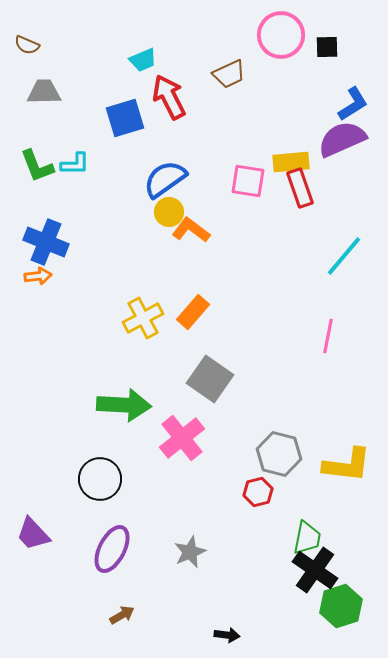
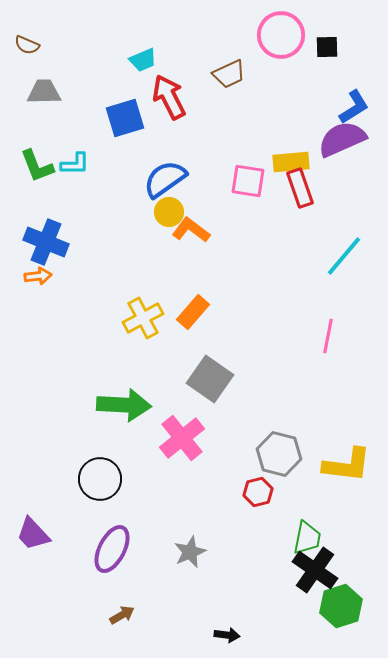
blue L-shape: moved 1 px right, 3 px down
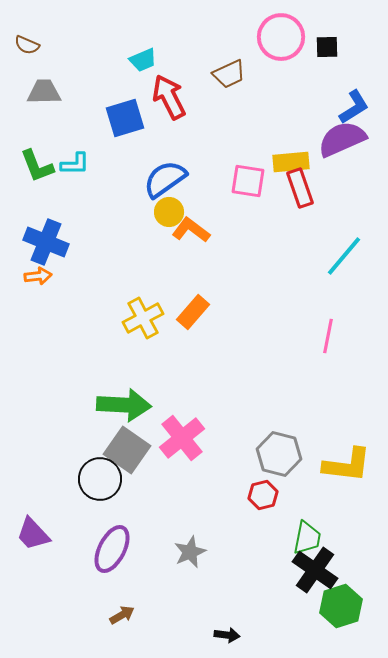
pink circle: moved 2 px down
gray square: moved 83 px left, 71 px down
red hexagon: moved 5 px right, 3 px down
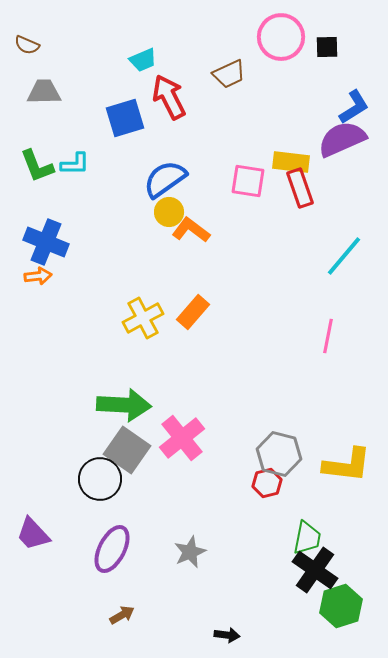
yellow rectangle: rotated 12 degrees clockwise
red hexagon: moved 4 px right, 12 px up
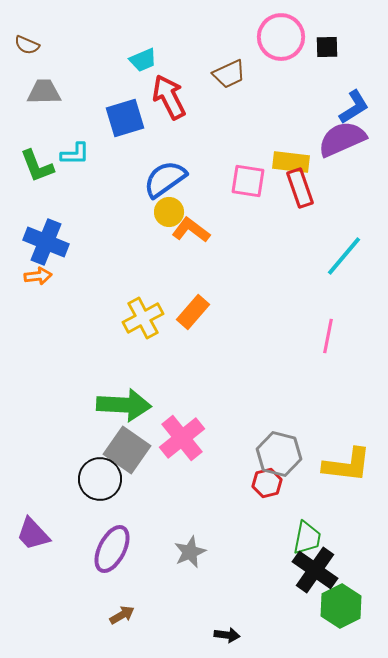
cyan L-shape: moved 10 px up
green hexagon: rotated 9 degrees counterclockwise
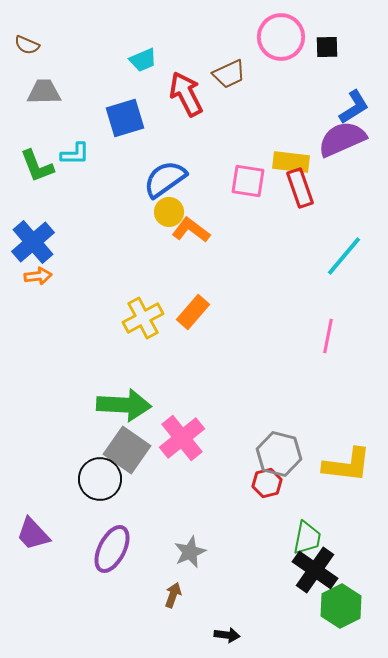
red arrow: moved 17 px right, 3 px up
blue cross: moved 13 px left; rotated 27 degrees clockwise
brown arrow: moved 51 px right, 20 px up; rotated 40 degrees counterclockwise
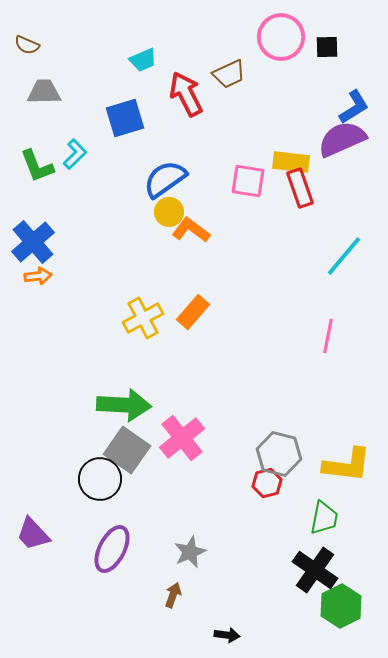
cyan L-shape: rotated 44 degrees counterclockwise
green trapezoid: moved 17 px right, 20 px up
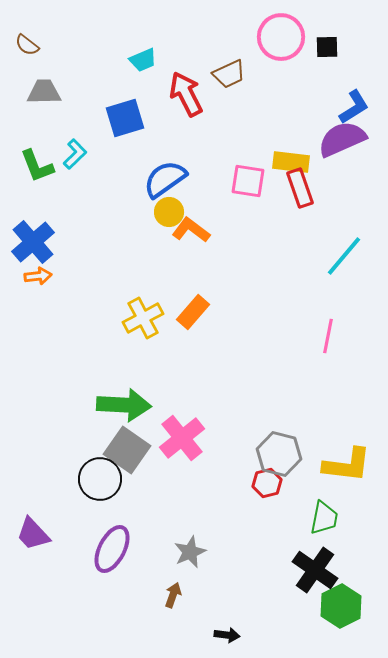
brown semicircle: rotated 15 degrees clockwise
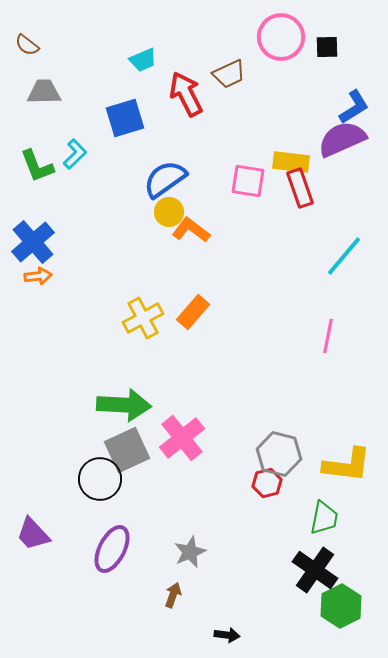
gray square: rotated 30 degrees clockwise
